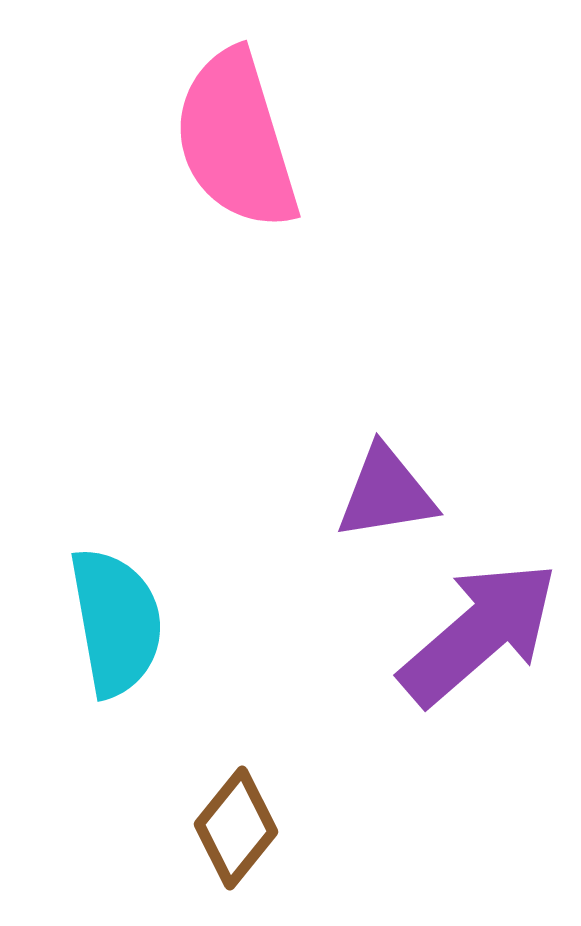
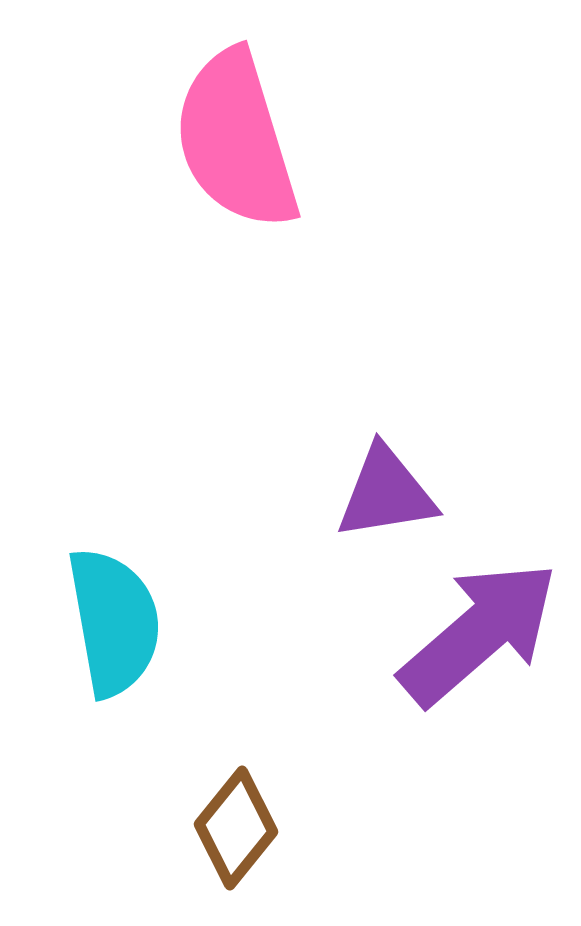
cyan semicircle: moved 2 px left
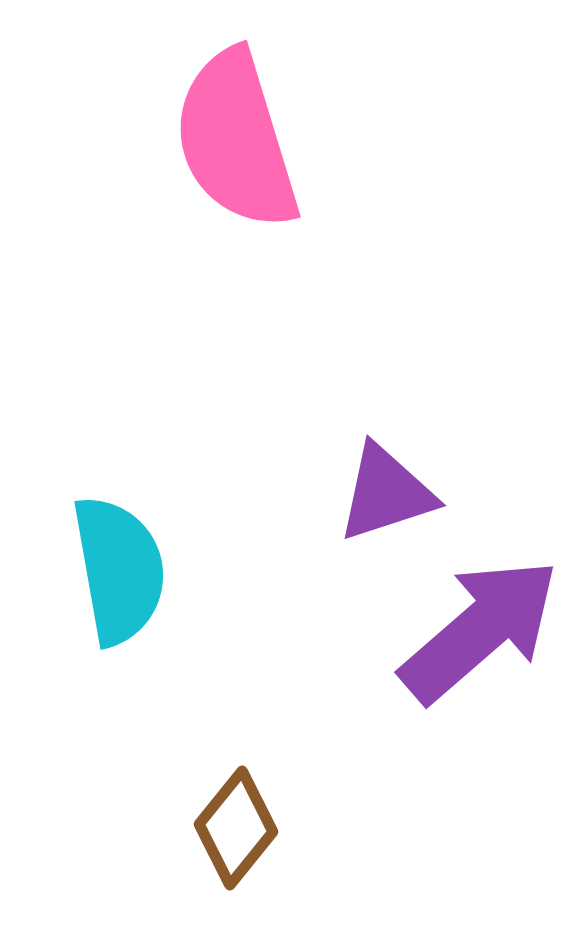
purple triangle: rotated 9 degrees counterclockwise
cyan semicircle: moved 5 px right, 52 px up
purple arrow: moved 1 px right, 3 px up
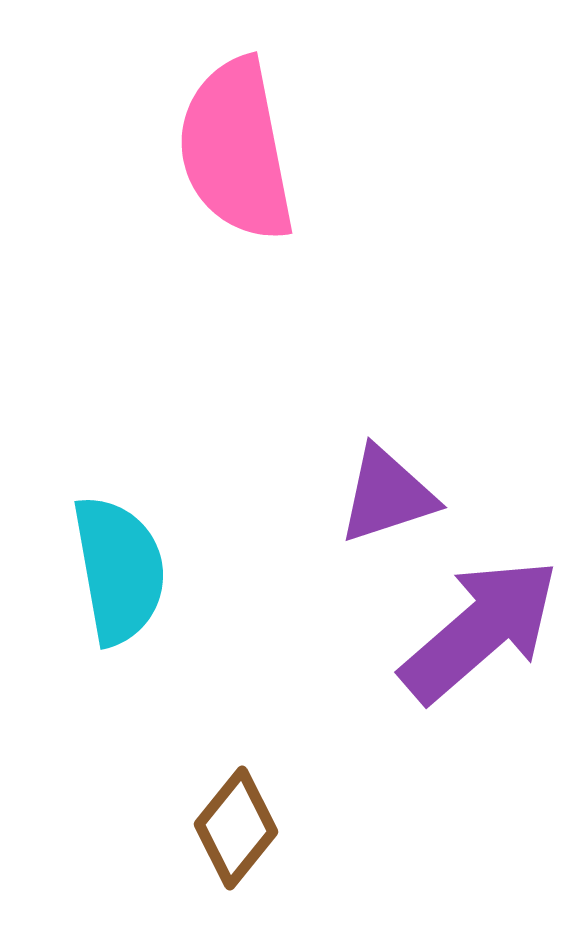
pink semicircle: moved 10 px down; rotated 6 degrees clockwise
purple triangle: moved 1 px right, 2 px down
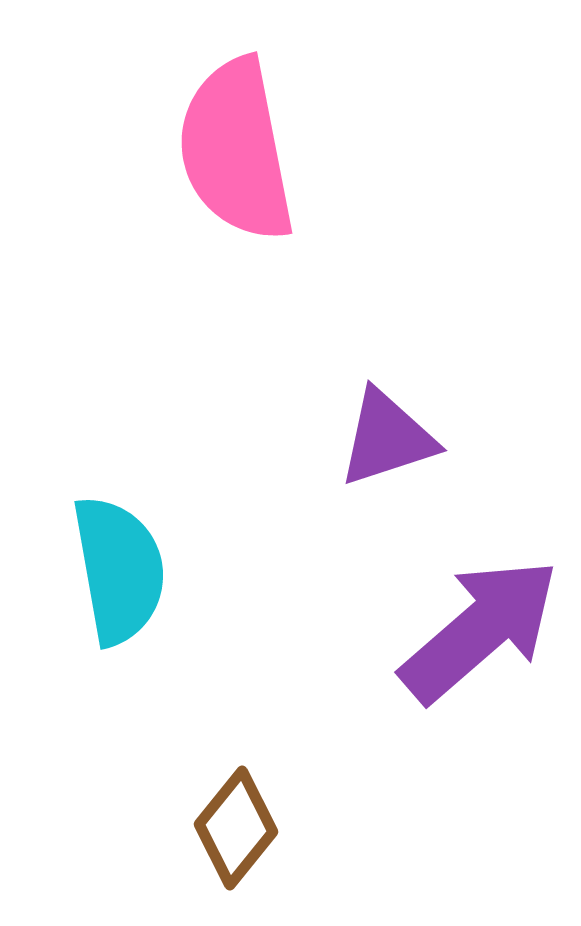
purple triangle: moved 57 px up
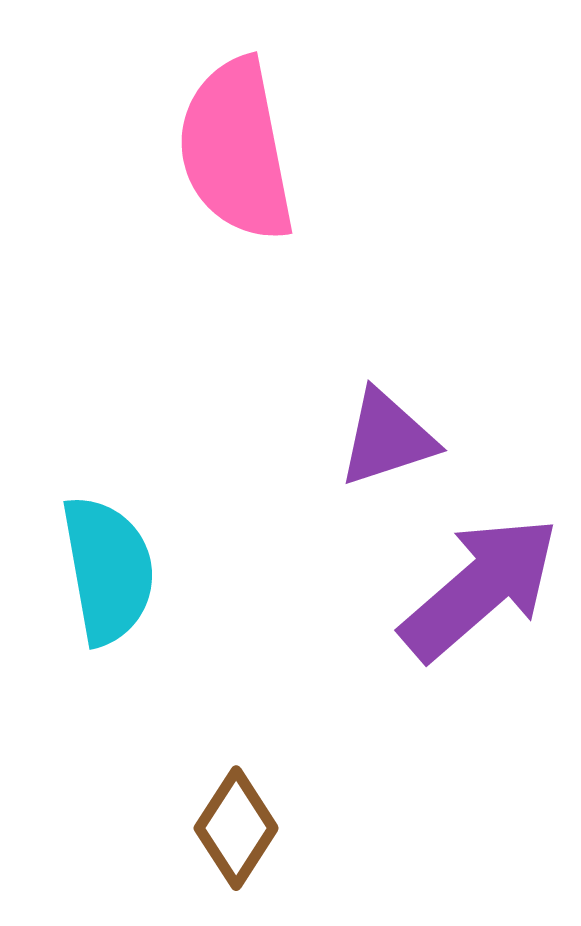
cyan semicircle: moved 11 px left
purple arrow: moved 42 px up
brown diamond: rotated 6 degrees counterclockwise
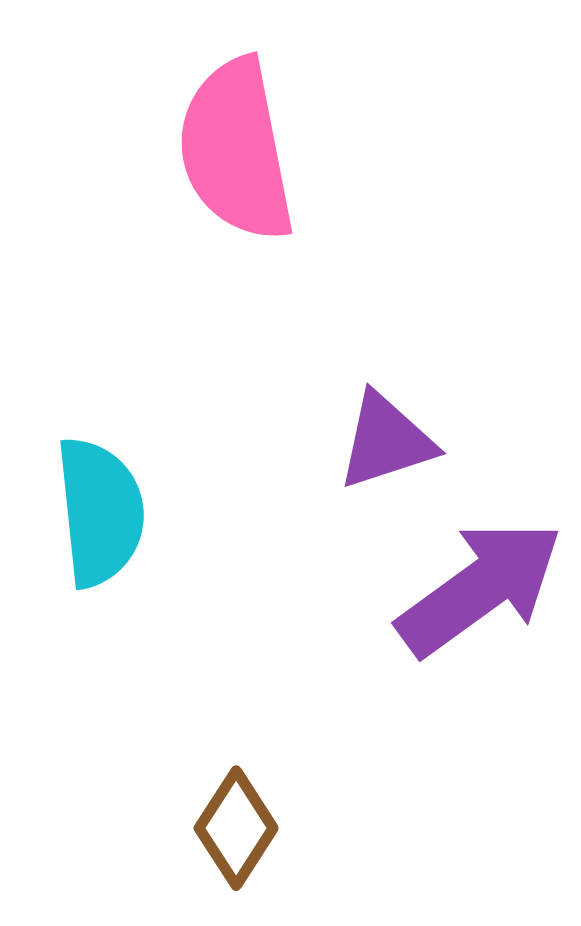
purple triangle: moved 1 px left, 3 px down
cyan semicircle: moved 8 px left, 58 px up; rotated 4 degrees clockwise
purple arrow: rotated 5 degrees clockwise
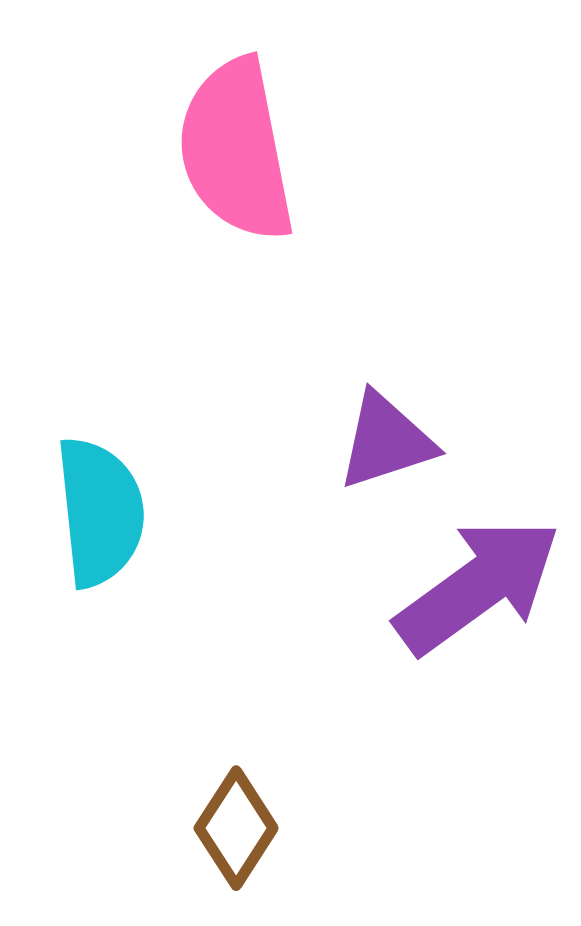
purple arrow: moved 2 px left, 2 px up
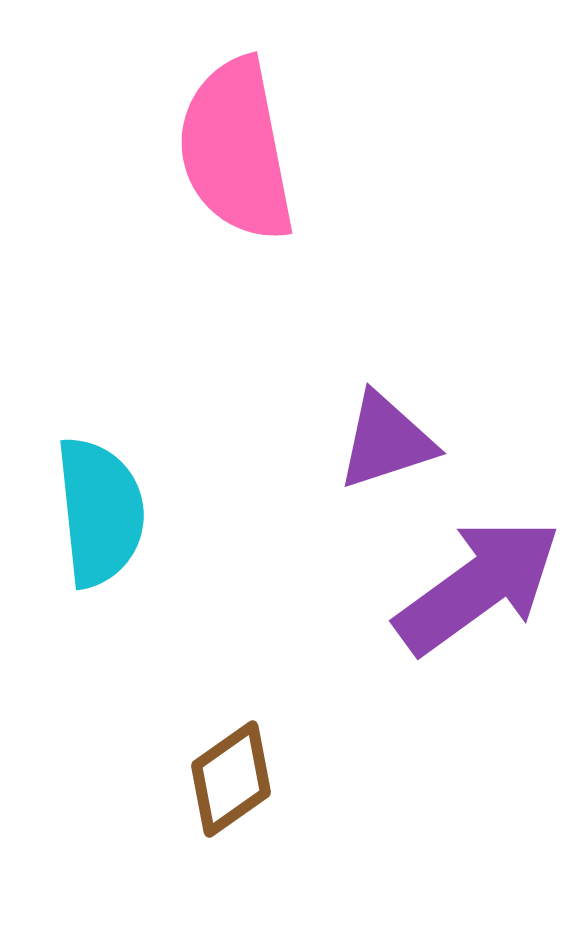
brown diamond: moved 5 px left, 49 px up; rotated 22 degrees clockwise
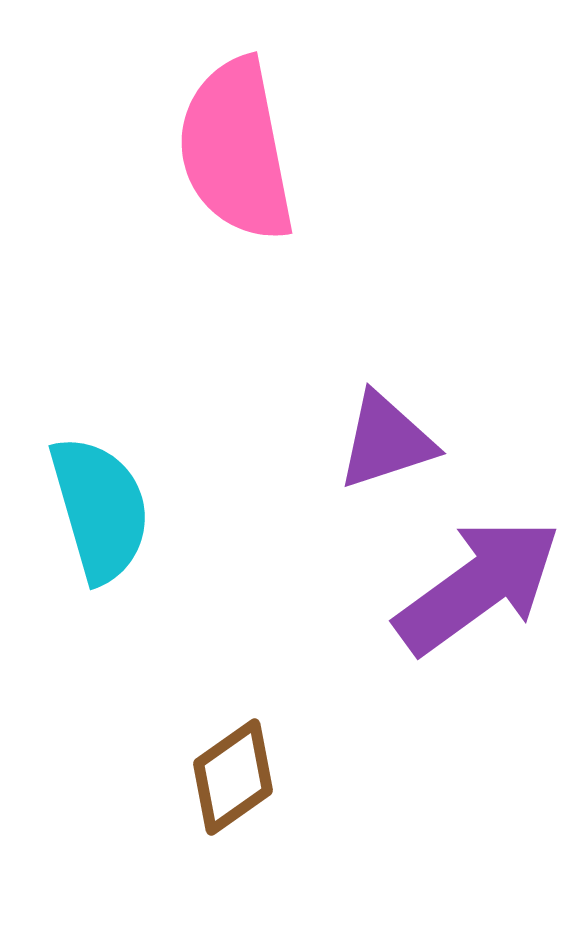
cyan semicircle: moved 3 px up; rotated 10 degrees counterclockwise
brown diamond: moved 2 px right, 2 px up
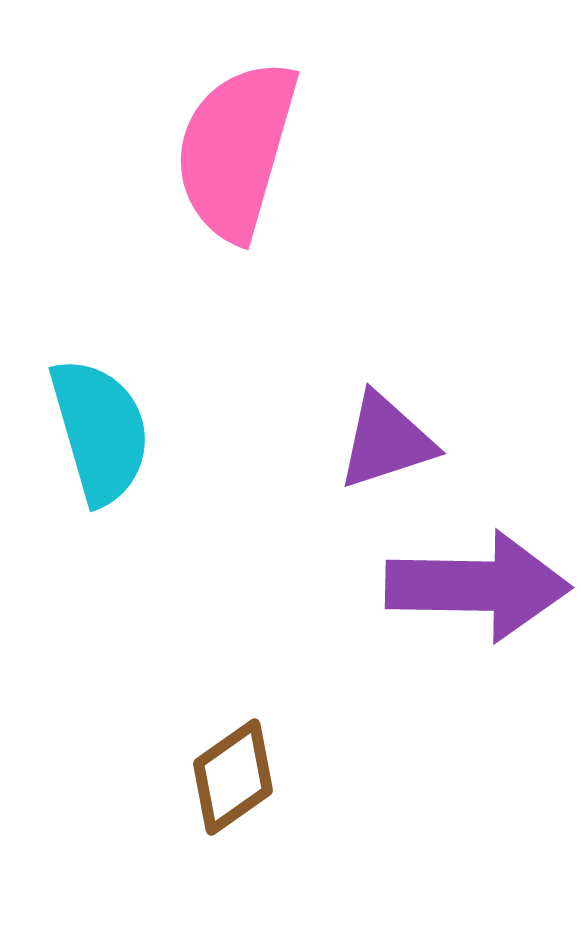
pink semicircle: rotated 27 degrees clockwise
cyan semicircle: moved 78 px up
purple arrow: rotated 37 degrees clockwise
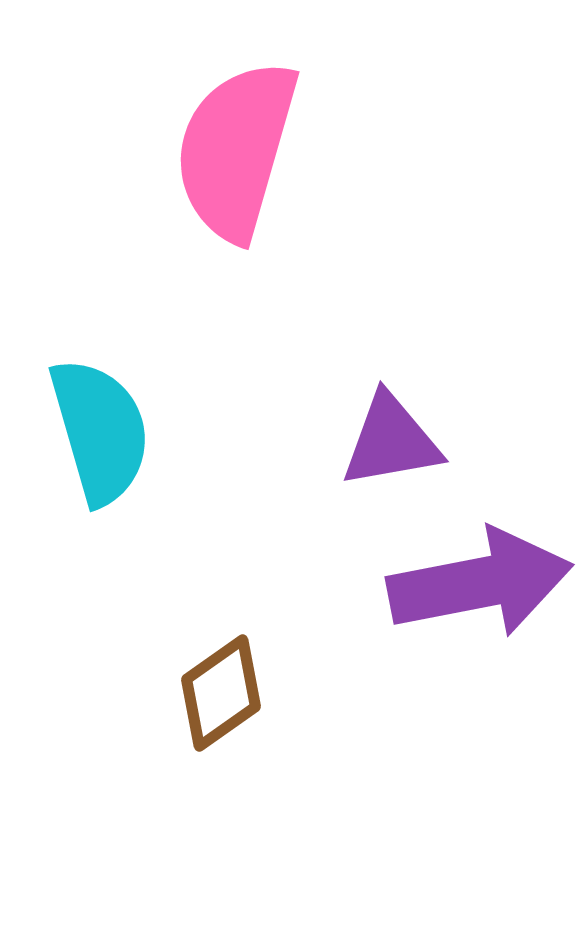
purple triangle: moved 5 px right; rotated 8 degrees clockwise
purple arrow: moved 2 px right, 3 px up; rotated 12 degrees counterclockwise
brown diamond: moved 12 px left, 84 px up
